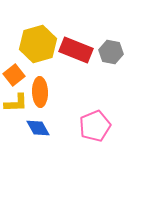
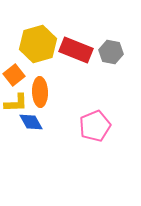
blue diamond: moved 7 px left, 6 px up
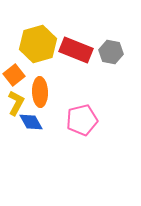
yellow L-shape: rotated 60 degrees counterclockwise
pink pentagon: moved 13 px left, 6 px up; rotated 8 degrees clockwise
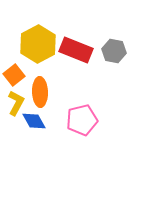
yellow hexagon: rotated 12 degrees counterclockwise
gray hexagon: moved 3 px right, 1 px up
blue diamond: moved 3 px right, 1 px up
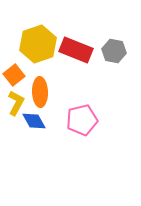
yellow hexagon: rotated 9 degrees clockwise
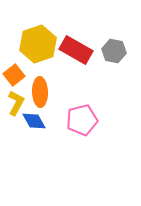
red rectangle: rotated 8 degrees clockwise
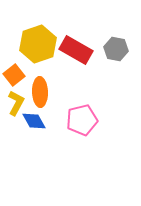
gray hexagon: moved 2 px right, 2 px up
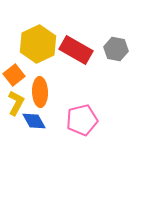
yellow hexagon: rotated 6 degrees counterclockwise
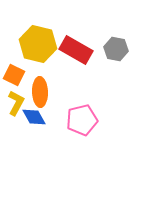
yellow hexagon: rotated 21 degrees counterclockwise
orange square: rotated 25 degrees counterclockwise
blue diamond: moved 4 px up
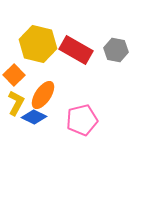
gray hexagon: moved 1 px down
orange square: rotated 20 degrees clockwise
orange ellipse: moved 3 px right, 3 px down; rotated 36 degrees clockwise
blue diamond: rotated 35 degrees counterclockwise
